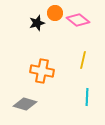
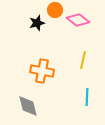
orange circle: moved 3 px up
gray diamond: moved 3 px right, 2 px down; rotated 60 degrees clockwise
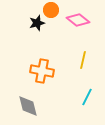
orange circle: moved 4 px left
cyan line: rotated 24 degrees clockwise
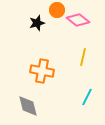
orange circle: moved 6 px right
yellow line: moved 3 px up
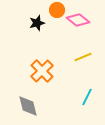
yellow line: rotated 54 degrees clockwise
orange cross: rotated 35 degrees clockwise
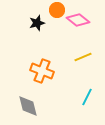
orange cross: rotated 25 degrees counterclockwise
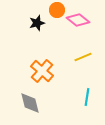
orange cross: rotated 20 degrees clockwise
cyan line: rotated 18 degrees counterclockwise
gray diamond: moved 2 px right, 3 px up
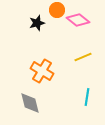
orange cross: rotated 10 degrees counterclockwise
